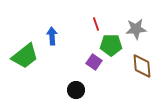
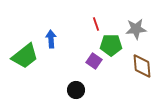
blue arrow: moved 1 px left, 3 px down
purple square: moved 1 px up
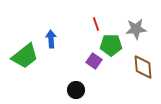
brown diamond: moved 1 px right, 1 px down
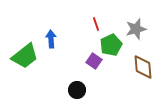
gray star: rotated 10 degrees counterclockwise
green pentagon: rotated 25 degrees counterclockwise
black circle: moved 1 px right
